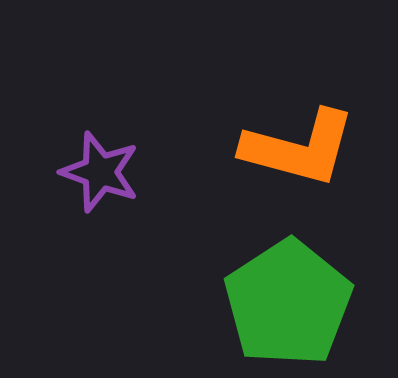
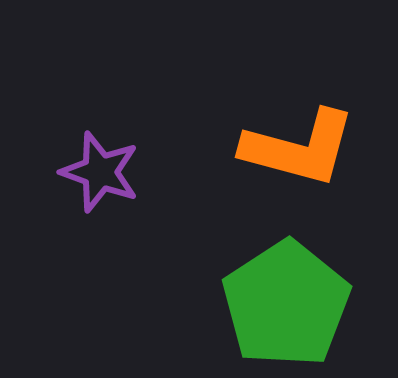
green pentagon: moved 2 px left, 1 px down
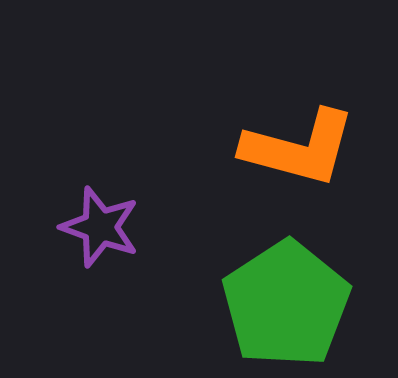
purple star: moved 55 px down
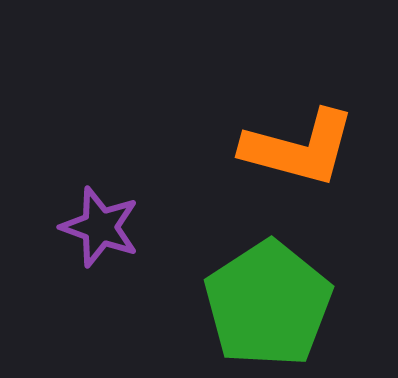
green pentagon: moved 18 px left
